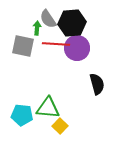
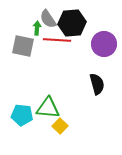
red line: moved 1 px right, 4 px up
purple circle: moved 27 px right, 4 px up
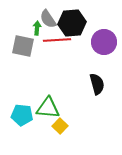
red line: rotated 8 degrees counterclockwise
purple circle: moved 2 px up
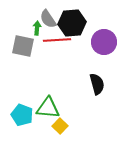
cyan pentagon: rotated 15 degrees clockwise
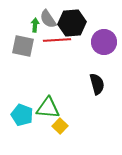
green arrow: moved 2 px left, 3 px up
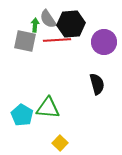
black hexagon: moved 1 px left, 1 px down
gray square: moved 2 px right, 5 px up
cyan pentagon: rotated 10 degrees clockwise
yellow square: moved 17 px down
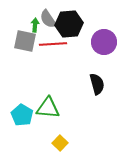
black hexagon: moved 2 px left
red line: moved 4 px left, 4 px down
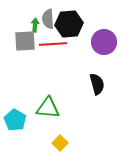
gray semicircle: rotated 30 degrees clockwise
gray square: rotated 15 degrees counterclockwise
cyan pentagon: moved 7 px left, 5 px down
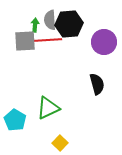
gray semicircle: moved 2 px right, 1 px down
red line: moved 5 px left, 4 px up
green triangle: rotated 30 degrees counterclockwise
